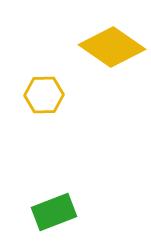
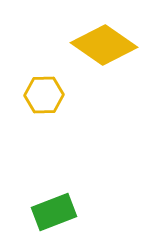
yellow diamond: moved 8 px left, 2 px up
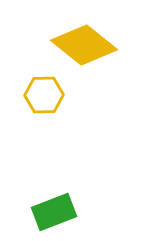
yellow diamond: moved 20 px left; rotated 4 degrees clockwise
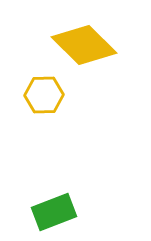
yellow diamond: rotated 6 degrees clockwise
